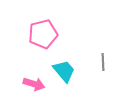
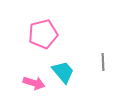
cyan trapezoid: moved 1 px left, 1 px down
pink arrow: moved 1 px up
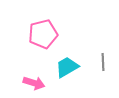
cyan trapezoid: moved 4 px right, 5 px up; rotated 80 degrees counterclockwise
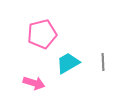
pink pentagon: moved 1 px left
cyan trapezoid: moved 1 px right, 4 px up
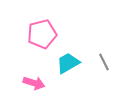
gray line: moved 1 px right; rotated 24 degrees counterclockwise
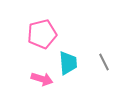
cyan trapezoid: rotated 115 degrees clockwise
pink arrow: moved 8 px right, 4 px up
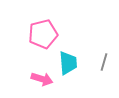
pink pentagon: moved 1 px right
gray line: rotated 42 degrees clockwise
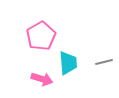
pink pentagon: moved 2 px left, 2 px down; rotated 16 degrees counterclockwise
gray line: rotated 60 degrees clockwise
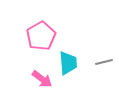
pink arrow: rotated 20 degrees clockwise
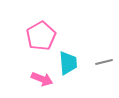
pink arrow: rotated 15 degrees counterclockwise
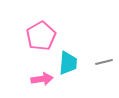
cyan trapezoid: rotated 10 degrees clockwise
pink arrow: rotated 30 degrees counterclockwise
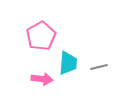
gray line: moved 5 px left, 5 px down
pink arrow: rotated 15 degrees clockwise
